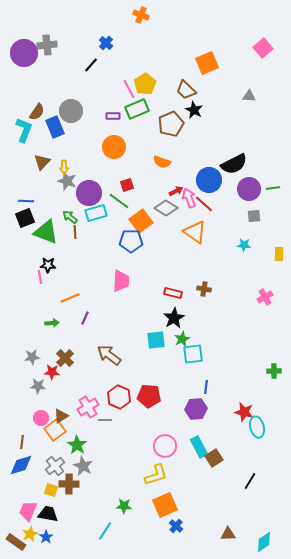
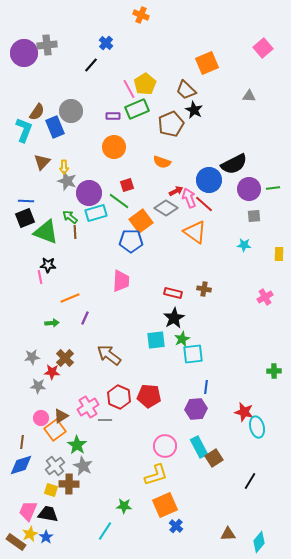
cyan diamond at (264, 542): moved 5 px left; rotated 15 degrees counterclockwise
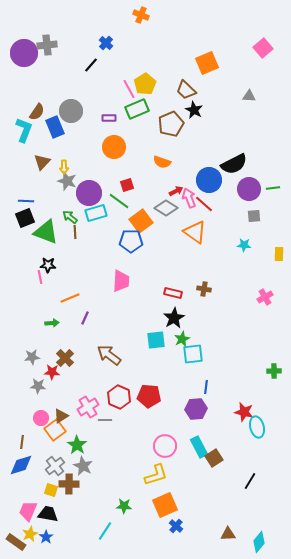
purple rectangle at (113, 116): moved 4 px left, 2 px down
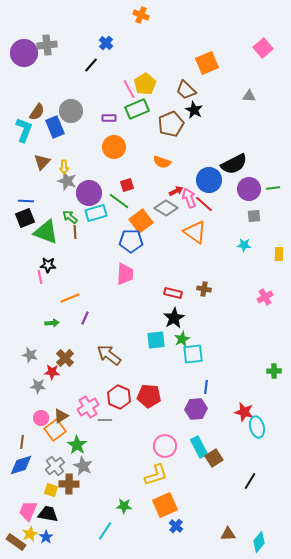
pink trapezoid at (121, 281): moved 4 px right, 7 px up
gray star at (32, 357): moved 2 px left, 2 px up; rotated 21 degrees clockwise
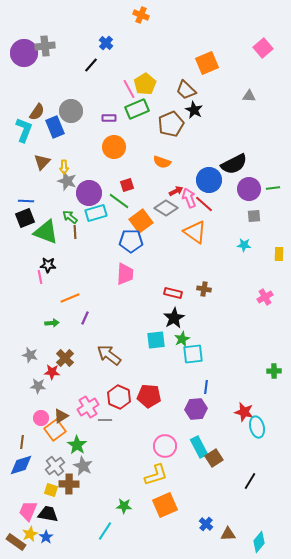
gray cross at (47, 45): moved 2 px left, 1 px down
blue cross at (176, 526): moved 30 px right, 2 px up
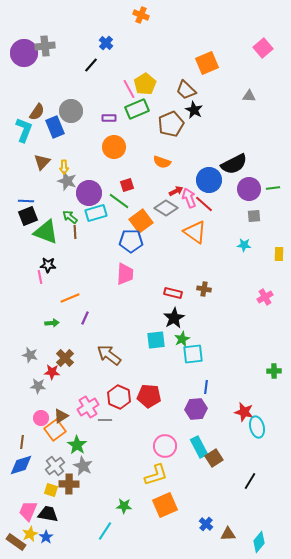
black square at (25, 218): moved 3 px right, 2 px up
